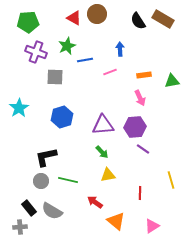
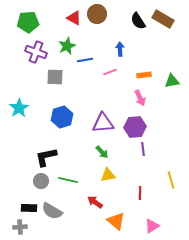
purple triangle: moved 2 px up
purple line: rotated 48 degrees clockwise
black rectangle: rotated 49 degrees counterclockwise
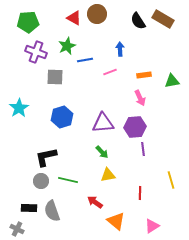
gray semicircle: rotated 40 degrees clockwise
gray cross: moved 3 px left, 2 px down; rotated 32 degrees clockwise
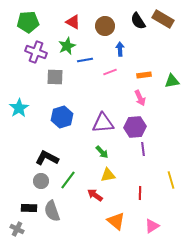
brown circle: moved 8 px right, 12 px down
red triangle: moved 1 px left, 4 px down
black L-shape: moved 1 px right, 1 px down; rotated 40 degrees clockwise
green line: rotated 66 degrees counterclockwise
red arrow: moved 7 px up
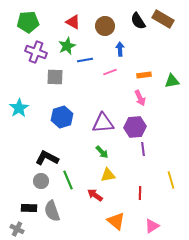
green line: rotated 60 degrees counterclockwise
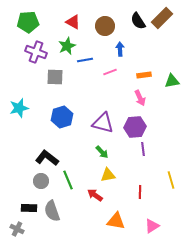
brown rectangle: moved 1 px left, 1 px up; rotated 75 degrees counterclockwise
cyan star: rotated 18 degrees clockwise
purple triangle: rotated 20 degrees clockwise
black L-shape: rotated 10 degrees clockwise
red line: moved 1 px up
orange triangle: rotated 30 degrees counterclockwise
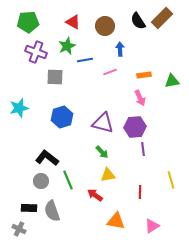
gray cross: moved 2 px right
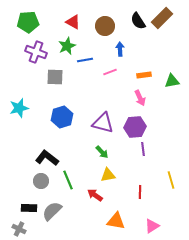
gray semicircle: rotated 65 degrees clockwise
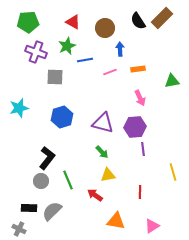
brown circle: moved 2 px down
orange rectangle: moved 6 px left, 6 px up
black L-shape: rotated 90 degrees clockwise
yellow line: moved 2 px right, 8 px up
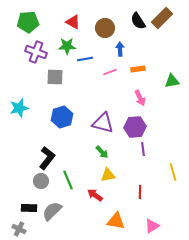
green star: rotated 24 degrees clockwise
blue line: moved 1 px up
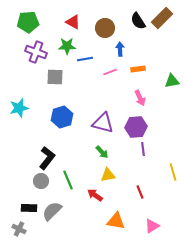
purple hexagon: moved 1 px right
red line: rotated 24 degrees counterclockwise
